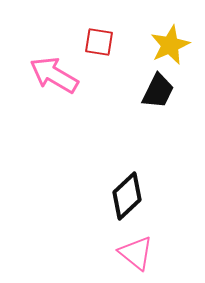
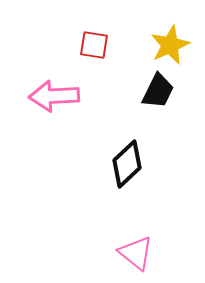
red square: moved 5 px left, 3 px down
pink arrow: moved 21 px down; rotated 33 degrees counterclockwise
black diamond: moved 32 px up
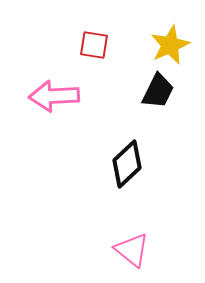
pink triangle: moved 4 px left, 3 px up
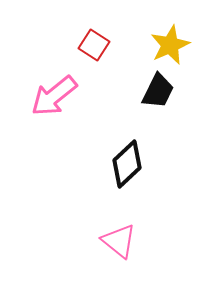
red square: rotated 24 degrees clockwise
pink arrow: rotated 36 degrees counterclockwise
pink triangle: moved 13 px left, 9 px up
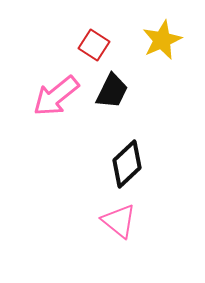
yellow star: moved 8 px left, 5 px up
black trapezoid: moved 46 px left
pink arrow: moved 2 px right
pink triangle: moved 20 px up
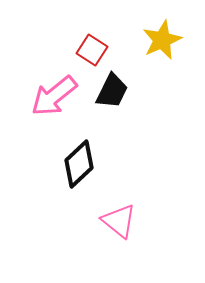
red square: moved 2 px left, 5 px down
pink arrow: moved 2 px left
black diamond: moved 48 px left
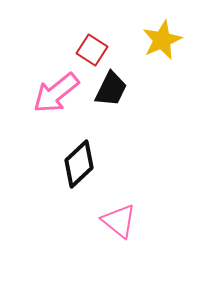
black trapezoid: moved 1 px left, 2 px up
pink arrow: moved 2 px right, 3 px up
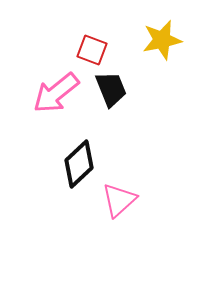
yellow star: rotated 12 degrees clockwise
red square: rotated 12 degrees counterclockwise
black trapezoid: rotated 48 degrees counterclockwise
pink triangle: moved 21 px up; rotated 39 degrees clockwise
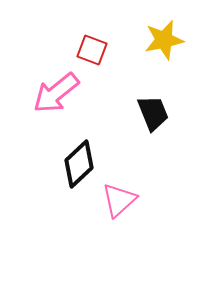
yellow star: moved 2 px right
black trapezoid: moved 42 px right, 24 px down
